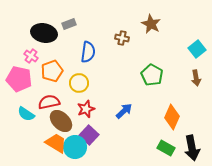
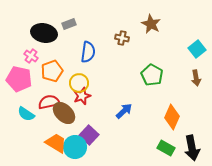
red star: moved 4 px left, 13 px up
brown ellipse: moved 3 px right, 8 px up
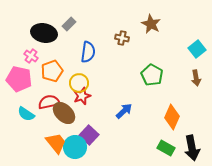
gray rectangle: rotated 24 degrees counterclockwise
orange trapezoid: rotated 20 degrees clockwise
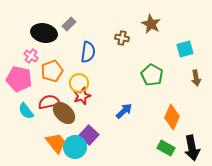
cyan square: moved 12 px left; rotated 24 degrees clockwise
cyan semicircle: moved 3 px up; rotated 18 degrees clockwise
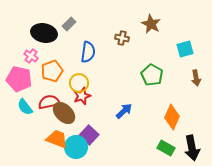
cyan semicircle: moved 1 px left, 4 px up
orange trapezoid: moved 1 px right, 4 px up; rotated 30 degrees counterclockwise
cyan circle: moved 1 px right
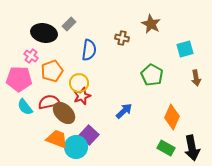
blue semicircle: moved 1 px right, 2 px up
pink pentagon: rotated 10 degrees counterclockwise
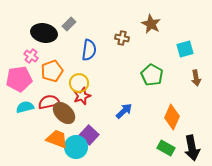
pink pentagon: rotated 10 degrees counterclockwise
cyan semicircle: rotated 114 degrees clockwise
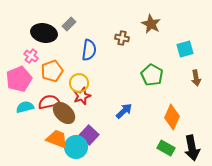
pink pentagon: rotated 15 degrees counterclockwise
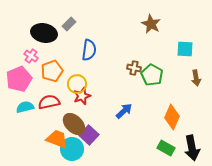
brown cross: moved 12 px right, 30 px down
cyan square: rotated 18 degrees clockwise
yellow circle: moved 2 px left, 1 px down
brown ellipse: moved 10 px right, 11 px down
cyan circle: moved 4 px left, 2 px down
